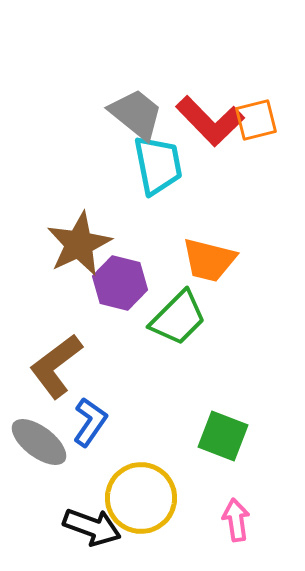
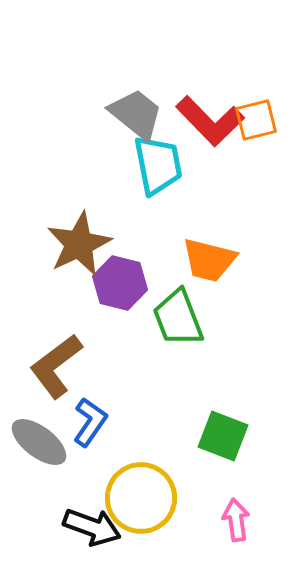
green trapezoid: rotated 114 degrees clockwise
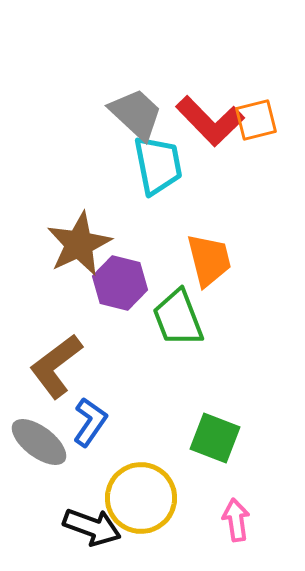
gray trapezoid: rotated 4 degrees clockwise
orange trapezoid: rotated 118 degrees counterclockwise
green square: moved 8 px left, 2 px down
